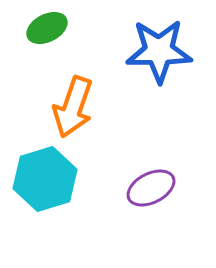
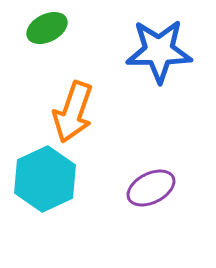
orange arrow: moved 5 px down
cyan hexagon: rotated 8 degrees counterclockwise
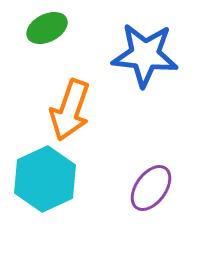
blue star: moved 14 px left, 4 px down; rotated 6 degrees clockwise
orange arrow: moved 3 px left, 2 px up
purple ellipse: rotated 27 degrees counterclockwise
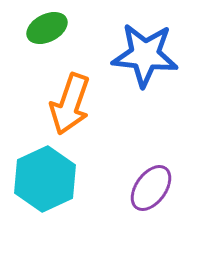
orange arrow: moved 6 px up
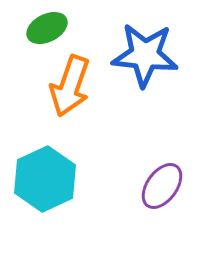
orange arrow: moved 18 px up
purple ellipse: moved 11 px right, 2 px up
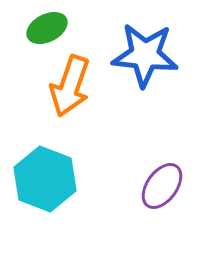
cyan hexagon: rotated 14 degrees counterclockwise
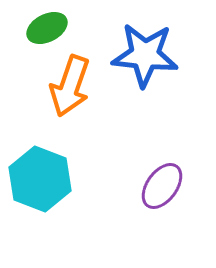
cyan hexagon: moved 5 px left
